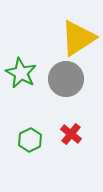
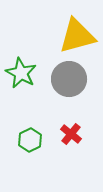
yellow triangle: moved 1 px left, 2 px up; rotated 18 degrees clockwise
gray circle: moved 3 px right
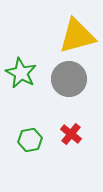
green hexagon: rotated 15 degrees clockwise
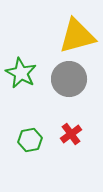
red cross: rotated 15 degrees clockwise
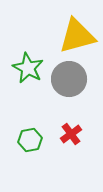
green star: moved 7 px right, 5 px up
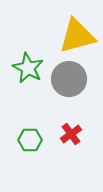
green hexagon: rotated 10 degrees clockwise
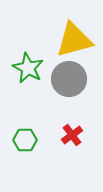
yellow triangle: moved 3 px left, 4 px down
red cross: moved 1 px right, 1 px down
green hexagon: moved 5 px left
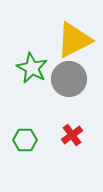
yellow triangle: rotated 12 degrees counterclockwise
green star: moved 4 px right
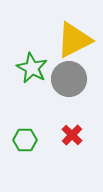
red cross: rotated 10 degrees counterclockwise
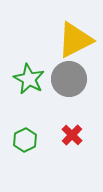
yellow triangle: moved 1 px right
green star: moved 3 px left, 11 px down
green hexagon: rotated 25 degrees counterclockwise
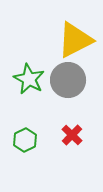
gray circle: moved 1 px left, 1 px down
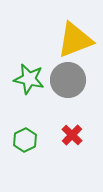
yellow triangle: rotated 6 degrees clockwise
green star: rotated 16 degrees counterclockwise
